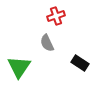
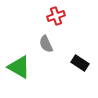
gray semicircle: moved 1 px left, 1 px down
green triangle: rotated 35 degrees counterclockwise
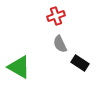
gray semicircle: moved 14 px right
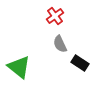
red cross: moved 1 px left; rotated 18 degrees counterclockwise
green triangle: rotated 10 degrees clockwise
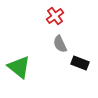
black rectangle: rotated 12 degrees counterclockwise
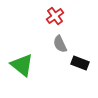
green triangle: moved 3 px right, 2 px up
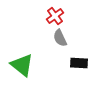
gray semicircle: moved 6 px up
black rectangle: moved 1 px left; rotated 18 degrees counterclockwise
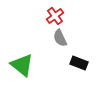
black rectangle: rotated 18 degrees clockwise
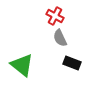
red cross: rotated 24 degrees counterclockwise
black rectangle: moved 7 px left
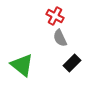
black rectangle: rotated 66 degrees counterclockwise
